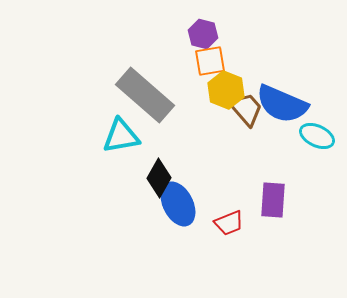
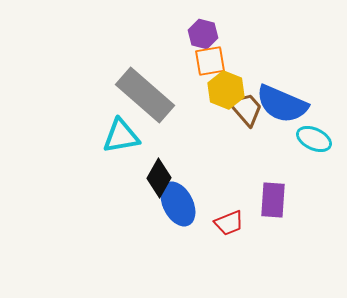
cyan ellipse: moved 3 px left, 3 px down
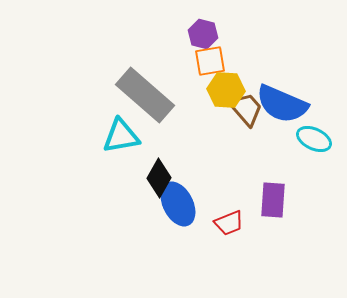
yellow hexagon: rotated 18 degrees counterclockwise
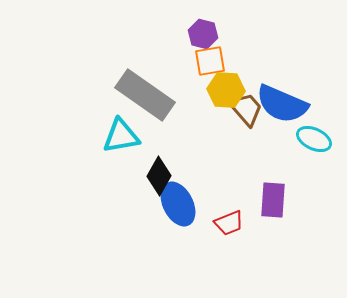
gray rectangle: rotated 6 degrees counterclockwise
black diamond: moved 2 px up
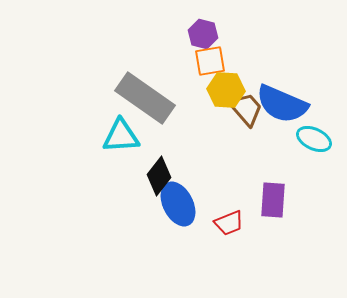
gray rectangle: moved 3 px down
cyan triangle: rotated 6 degrees clockwise
black diamond: rotated 9 degrees clockwise
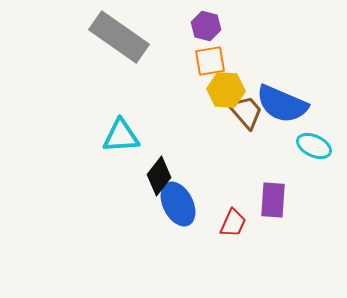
purple hexagon: moved 3 px right, 8 px up
gray rectangle: moved 26 px left, 61 px up
brown trapezoid: moved 3 px down
cyan ellipse: moved 7 px down
red trapezoid: moved 4 px right; rotated 44 degrees counterclockwise
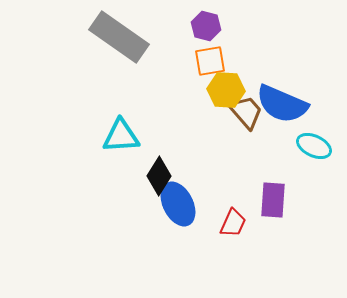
black diamond: rotated 6 degrees counterclockwise
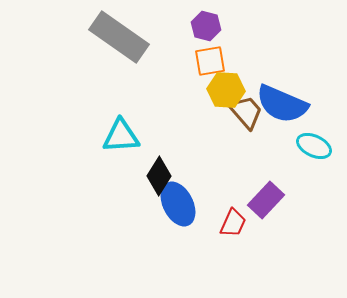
purple rectangle: moved 7 px left; rotated 39 degrees clockwise
